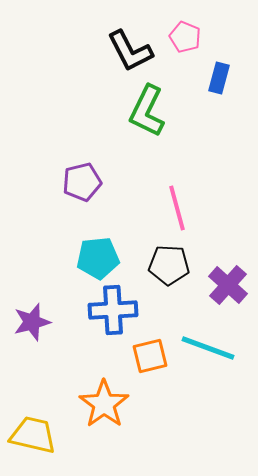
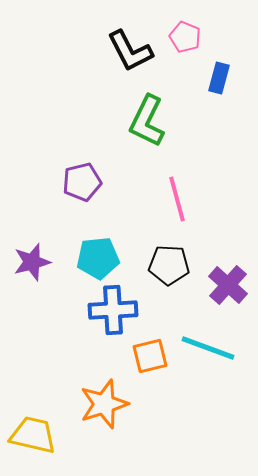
green L-shape: moved 10 px down
pink line: moved 9 px up
purple star: moved 60 px up
orange star: rotated 18 degrees clockwise
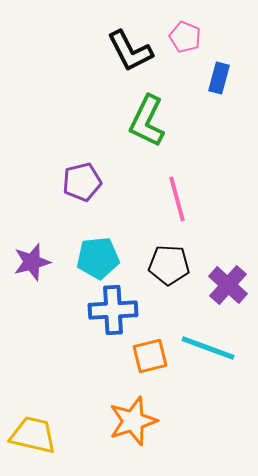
orange star: moved 29 px right, 17 px down
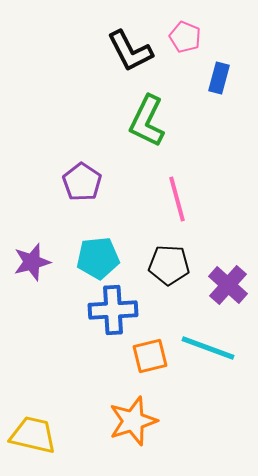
purple pentagon: rotated 24 degrees counterclockwise
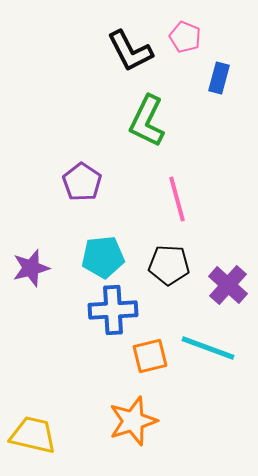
cyan pentagon: moved 5 px right, 1 px up
purple star: moved 1 px left, 6 px down
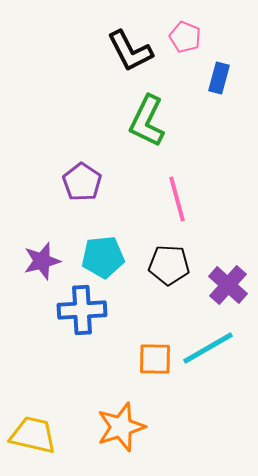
purple star: moved 11 px right, 7 px up
blue cross: moved 31 px left
cyan line: rotated 50 degrees counterclockwise
orange square: moved 5 px right, 3 px down; rotated 15 degrees clockwise
orange star: moved 12 px left, 6 px down
